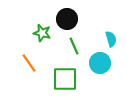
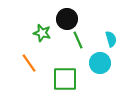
green line: moved 4 px right, 6 px up
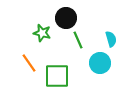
black circle: moved 1 px left, 1 px up
green square: moved 8 px left, 3 px up
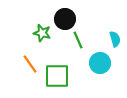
black circle: moved 1 px left, 1 px down
cyan semicircle: moved 4 px right
orange line: moved 1 px right, 1 px down
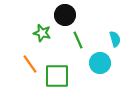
black circle: moved 4 px up
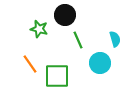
green star: moved 3 px left, 4 px up
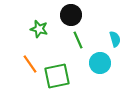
black circle: moved 6 px right
green square: rotated 12 degrees counterclockwise
